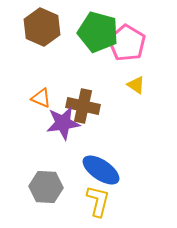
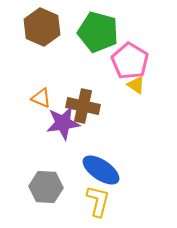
pink pentagon: moved 3 px right, 18 px down
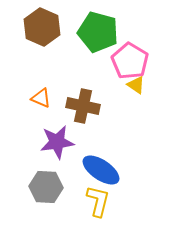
purple star: moved 6 px left, 19 px down
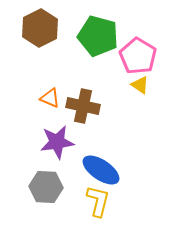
brown hexagon: moved 2 px left, 1 px down; rotated 9 degrees clockwise
green pentagon: moved 4 px down
pink pentagon: moved 8 px right, 5 px up
yellow triangle: moved 4 px right
orange triangle: moved 9 px right
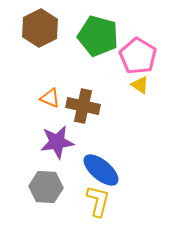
blue ellipse: rotated 6 degrees clockwise
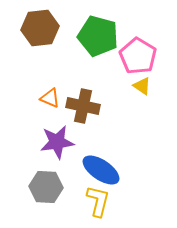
brown hexagon: rotated 21 degrees clockwise
yellow triangle: moved 2 px right, 1 px down
blue ellipse: rotated 6 degrees counterclockwise
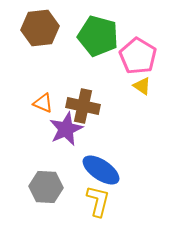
orange triangle: moved 7 px left, 5 px down
purple star: moved 9 px right, 13 px up; rotated 16 degrees counterclockwise
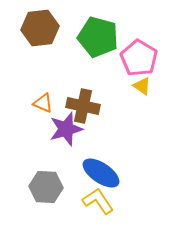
green pentagon: moved 1 px down
pink pentagon: moved 1 px right, 2 px down
purple star: rotated 8 degrees clockwise
blue ellipse: moved 3 px down
yellow L-shape: rotated 48 degrees counterclockwise
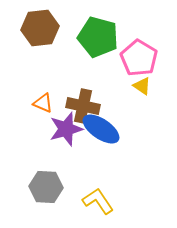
blue ellipse: moved 44 px up
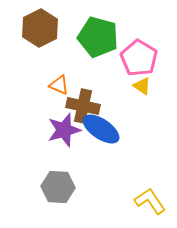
brown hexagon: rotated 21 degrees counterclockwise
orange triangle: moved 16 px right, 18 px up
purple star: moved 2 px left, 1 px down
gray hexagon: moved 12 px right
yellow L-shape: moved 52 px right
